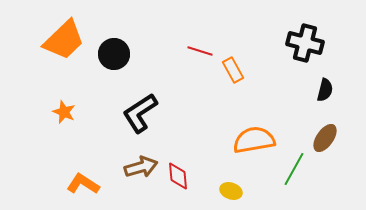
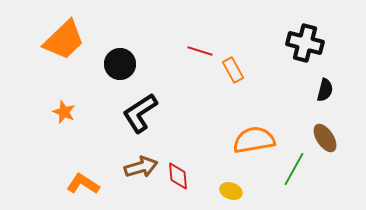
black circle: moved 6 px right, 10 px down
brown ellipse: rotated 68 degrees counterclockwise
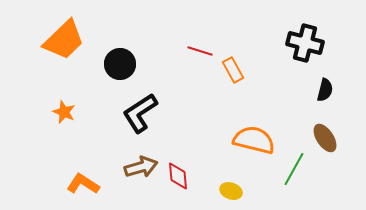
orange semicircle: rotated 24 degrees clockwise
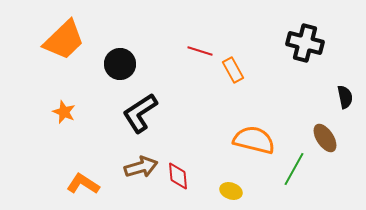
black semicircle: moved 20 px right, 7 px down; rotated 25 degrees counterclockwise
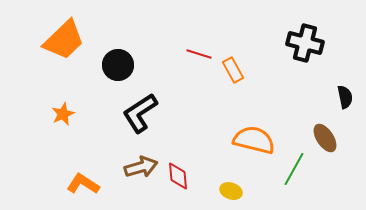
red line: moved 1 px left, 3 px down
black circle: moved 2 px left, 1 px down
orange star: moved 1 px left, 2 px down; rotated 25 degrees clockwise
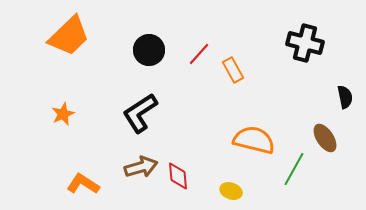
orange trapezoid: moved 5 px right, 4 px up
red line: rotated 65 degrees counterclockwise
black circle: moved 31 px right, 15 px up
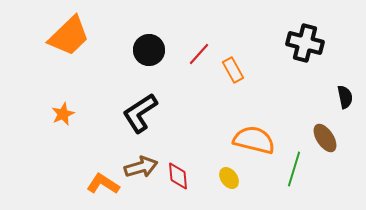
green line: rotated 12 degrees counterclockwise
orange L-shape: moved 20 px right
yellow ellipse: moved 2 px left, 13 px up; rotated 35 degrees clockwise
